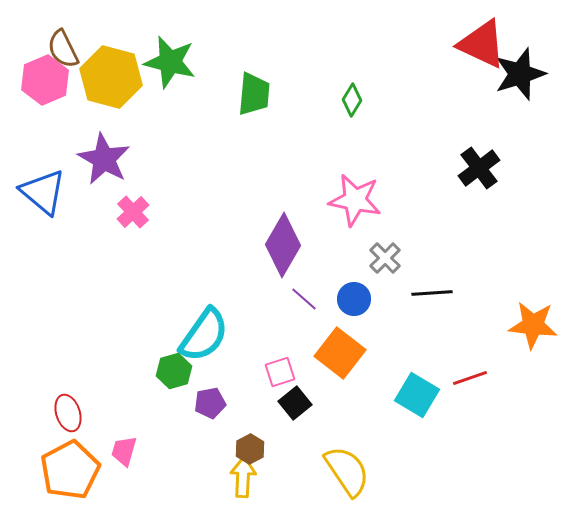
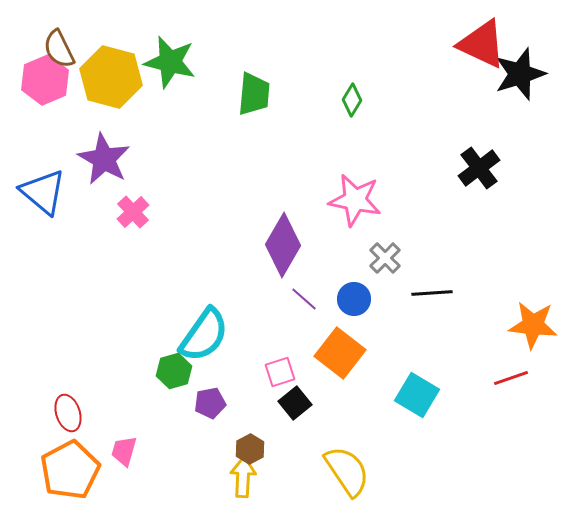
brown semicircle: moved 4 px left
red line: moved 41 px right
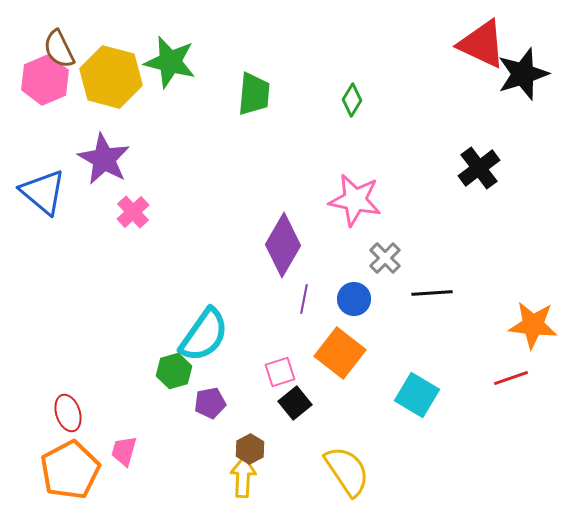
black star: moved 3 px right
purple line: rotated 60 degrees clockwise
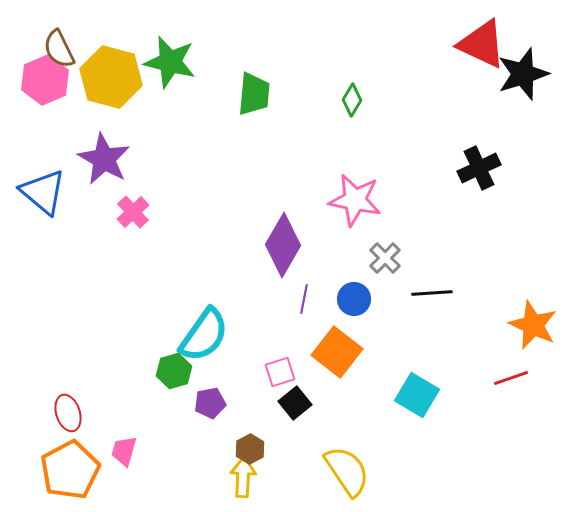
black cross: rotated 12 degrees clockwise
orange star: rotated 18 degrees clockwise
orange square: moved 3 px left, 1 px up
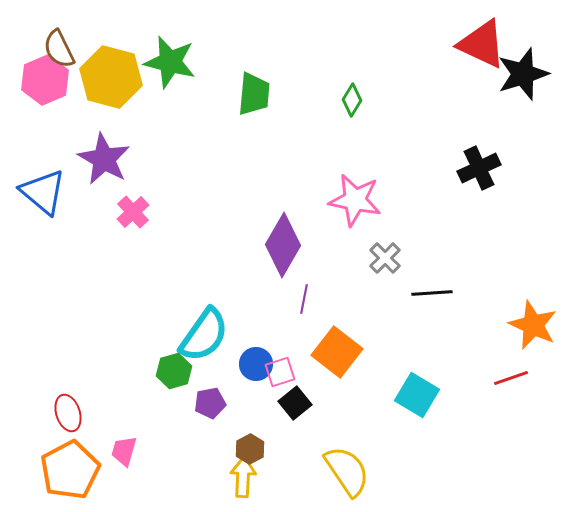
blue circle: moved 98 px left, 65 px down
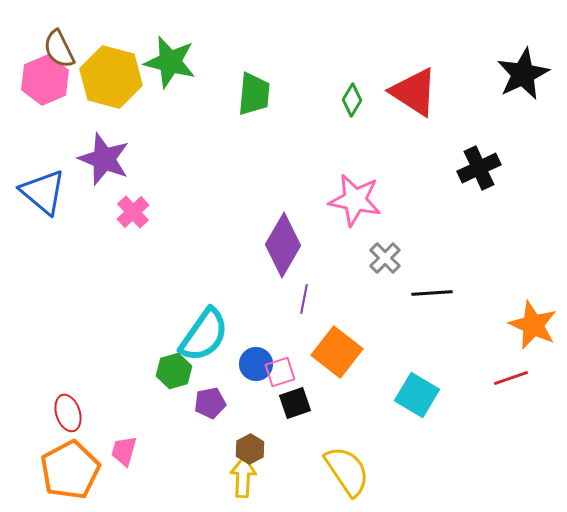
red triangle: moved 68 px left, 48 px down; rotated 8 degrees clockwise
black star: rotated 8 degrees counterclockwise
purple star: rotated 8 degrees counterclockwise
black square: rotated 20 degrees clockwise
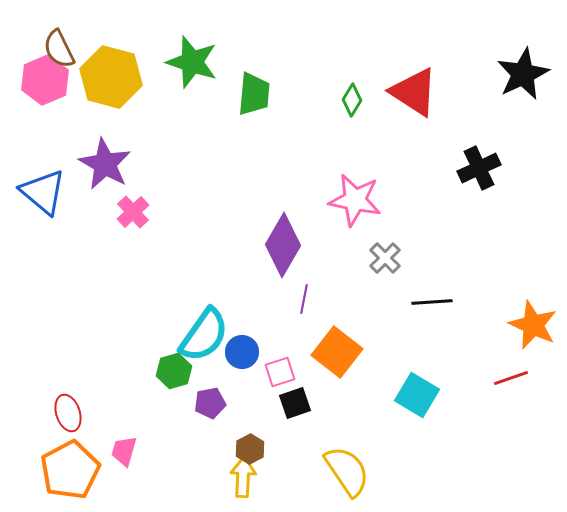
green star: moved 22 px right; rotated 4 degrees clockwise
purple star: moved 1 px right, 5 px down; rotated 8 degrees clockwise
black line: moved 9 px down
blue circle: moved 14 px left, 12 px up
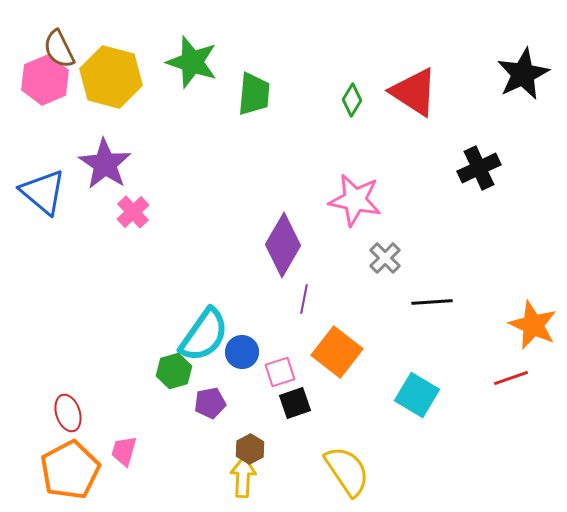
purple star: rotated 4 degrees clockwise
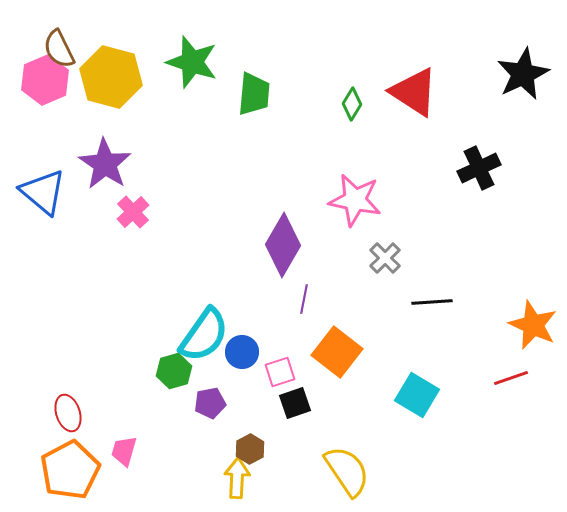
green diamond: moved 4 px down
yellow arrow: moved 6 px left, 1 px down
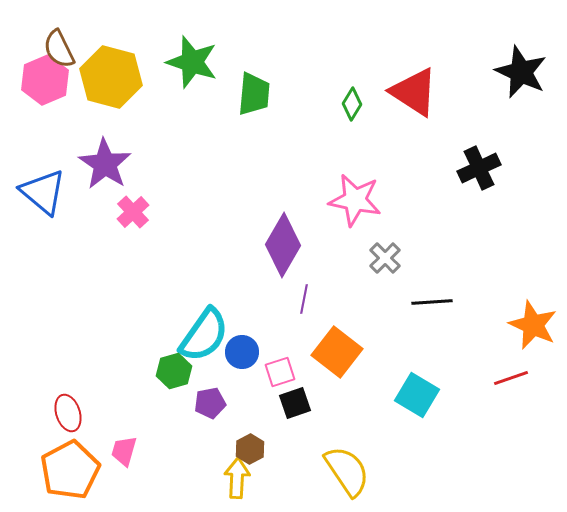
black star: moved 2 px left, 2 px up; rotated 22 degrees counterclockwise
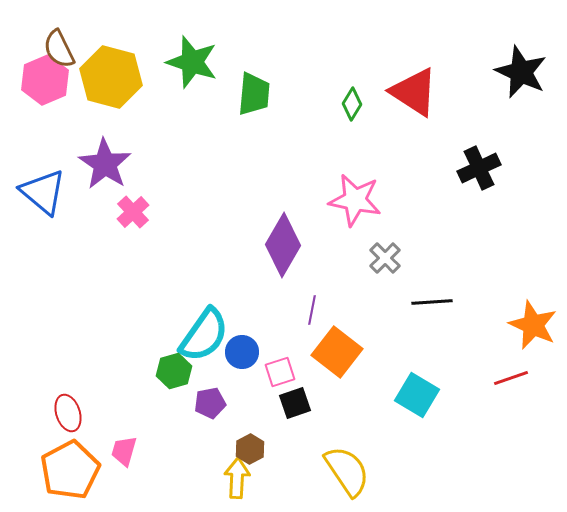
purple line: moved 8 px right, 11 px down
